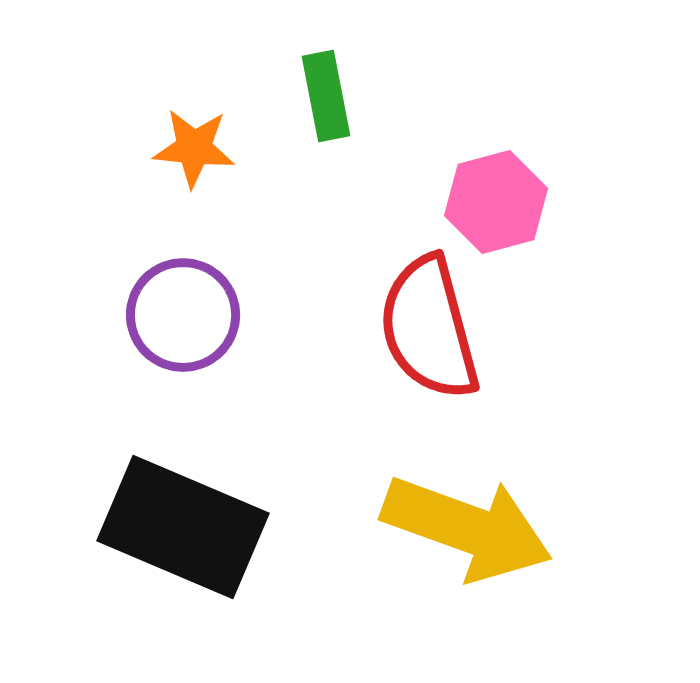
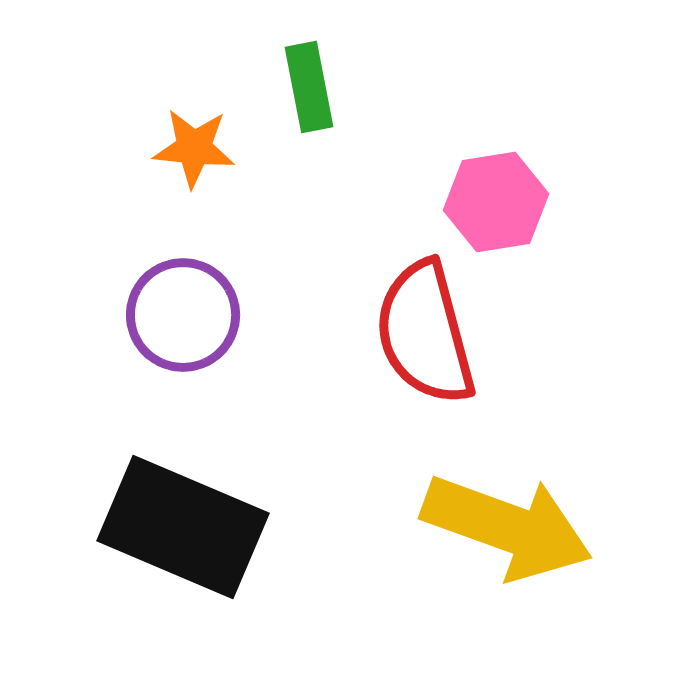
green rectangle: moved 17 px left, 9 px up
pink hexagon: rotated 6 degrees clockwise
red semicircle: moved 4 px left, 5 px down
yellow arrow: moved 40 px right, 1 px up
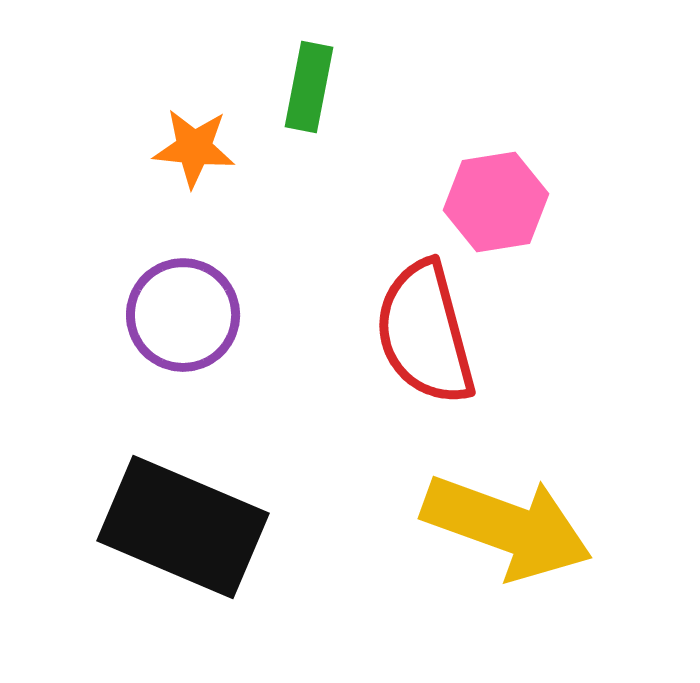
green rectangle: rotated 22 degrees clockwise
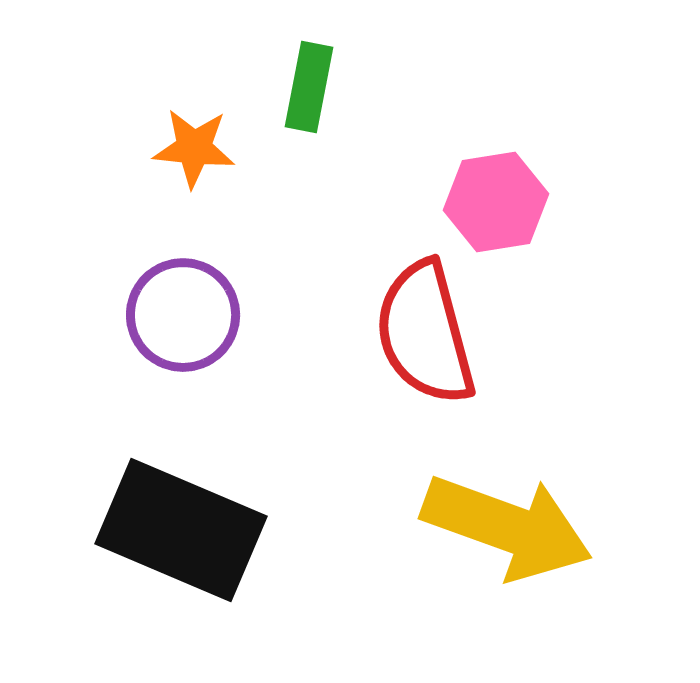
black rectangle: moved 2 px left, 3 px down
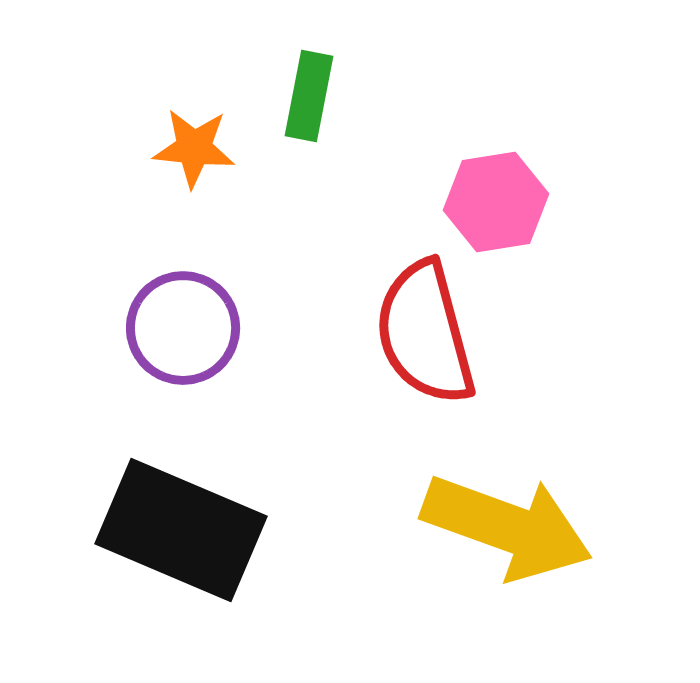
green rectangle: moved 9 px down
purple circle: moved 13 px down
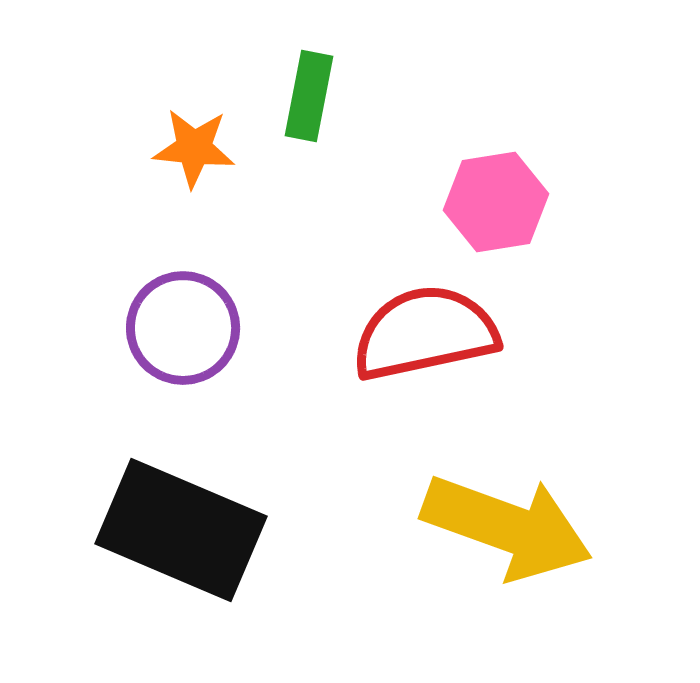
red semicircle: rotated 93 degrees clockwise
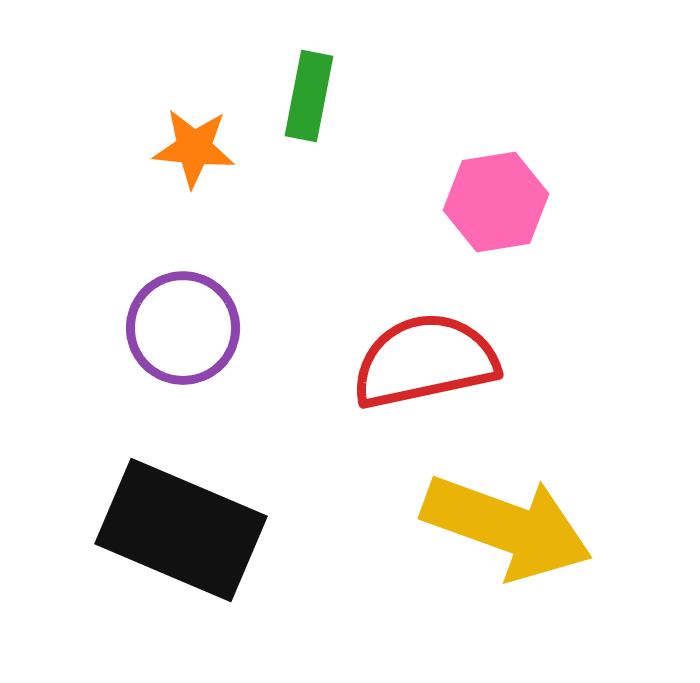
red semicircle: moved 28 px down
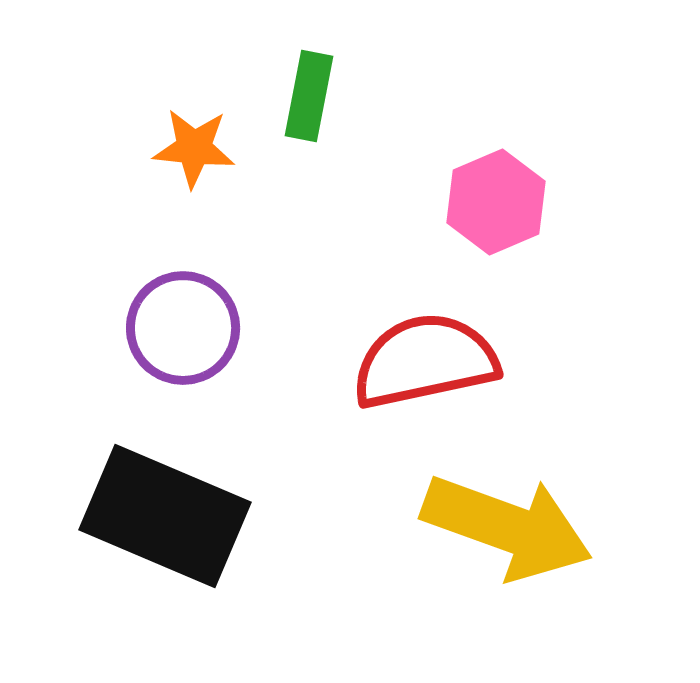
pink hexagon: rotated 14 degrees counterclockwise
black rectangle: moved 16 px left, 14 px up
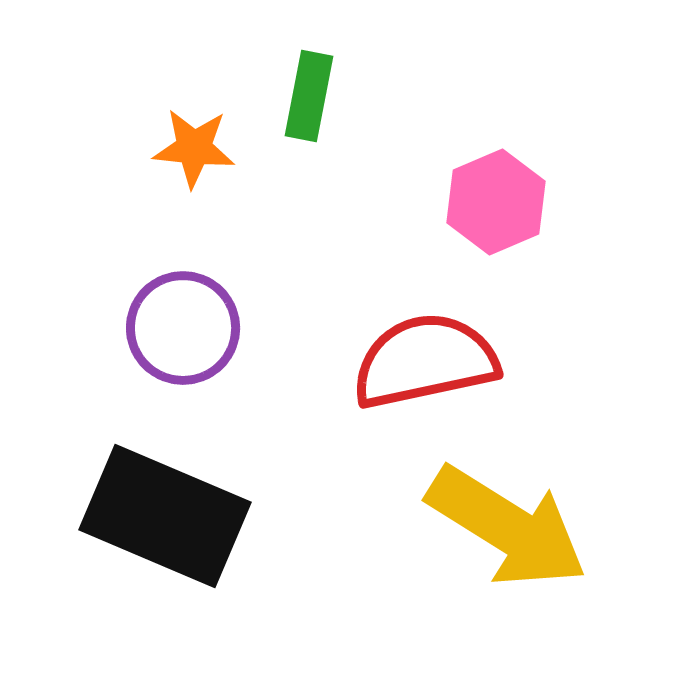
yellow arrow: rotated 12 degrees clockwise
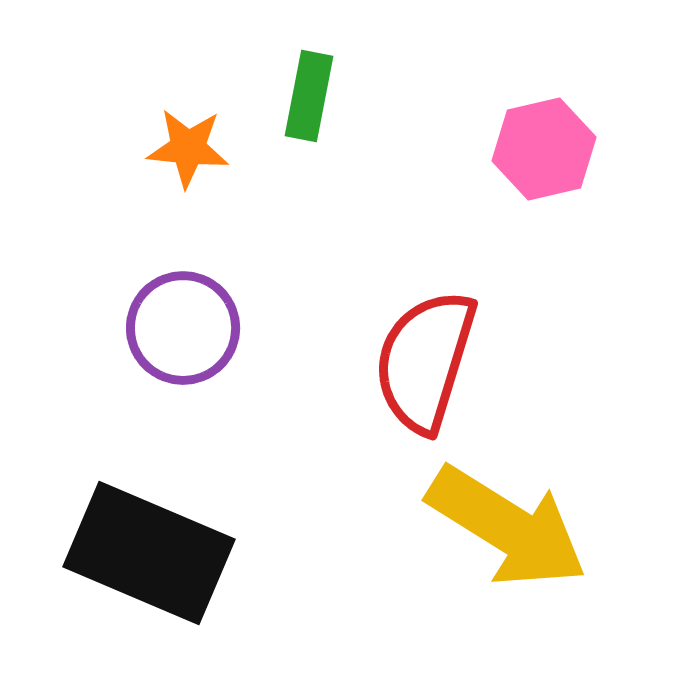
orange star: moved 6 px left
pink hexagon: moved 48 px right, 53 px up; rotated 10 degrees clockwise
red semicircle: rotated 61 degrees counterclockwise
black rectangle: moved 16 px left, 37 px down
